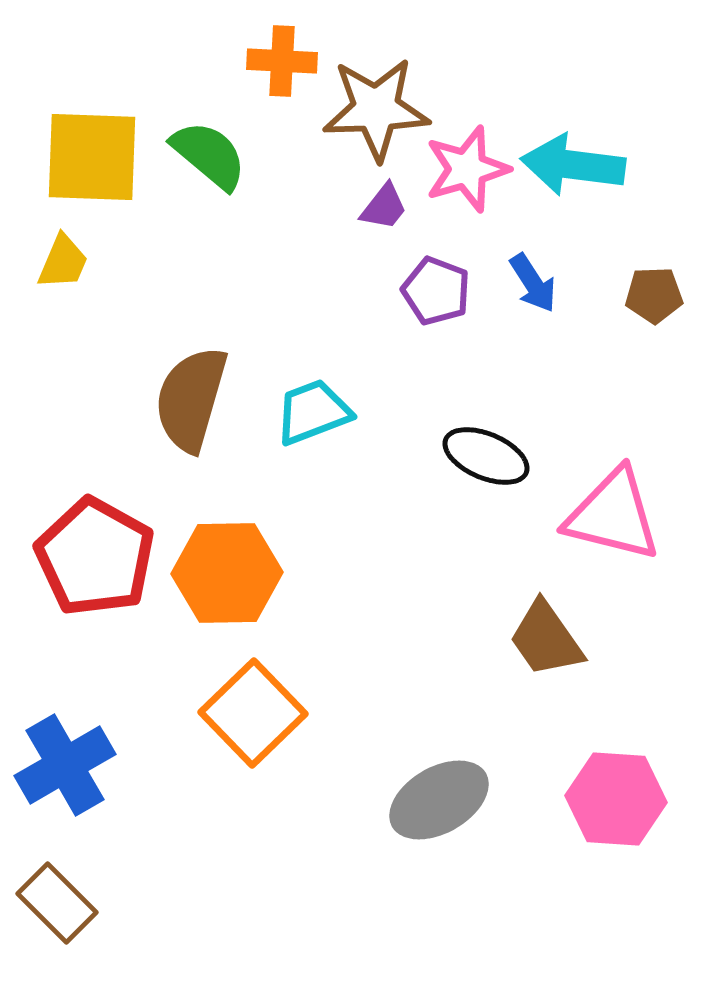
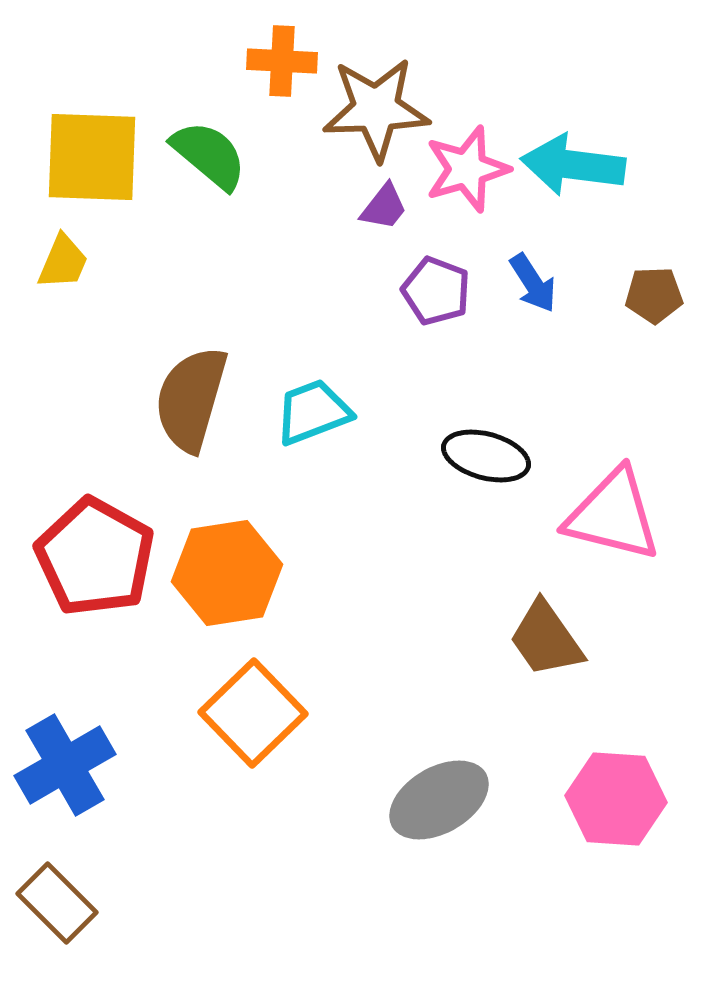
black ellipse: rotated 8 degrees counterclockwise
orange hexagon: rotated 8 degrees counterclockwise
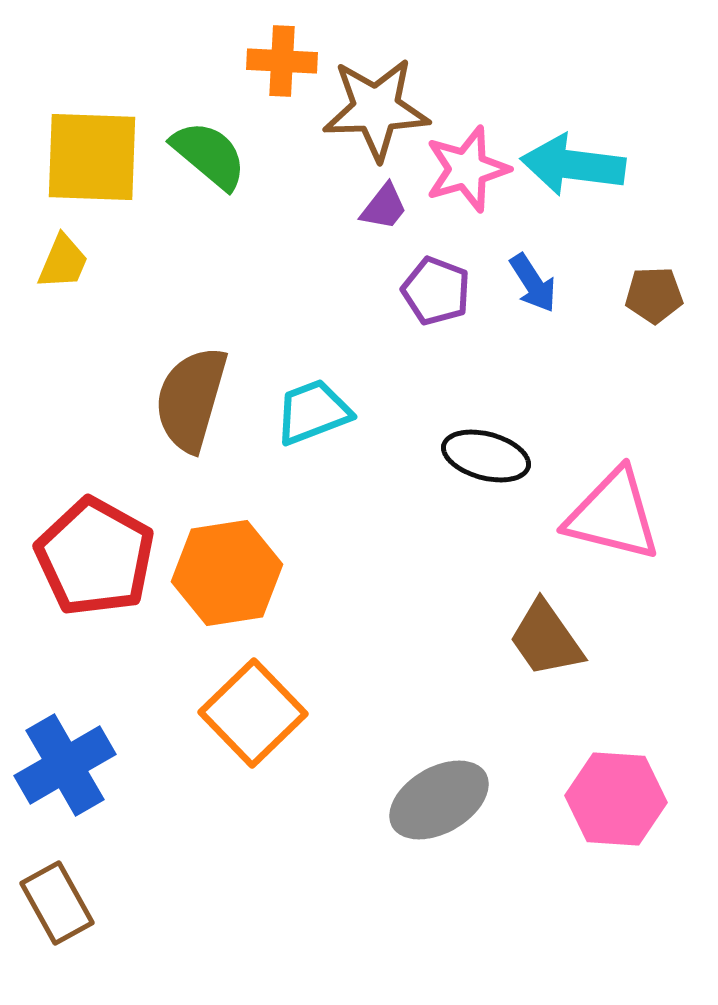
brown rectangle: rotated 16 degrees clockwise
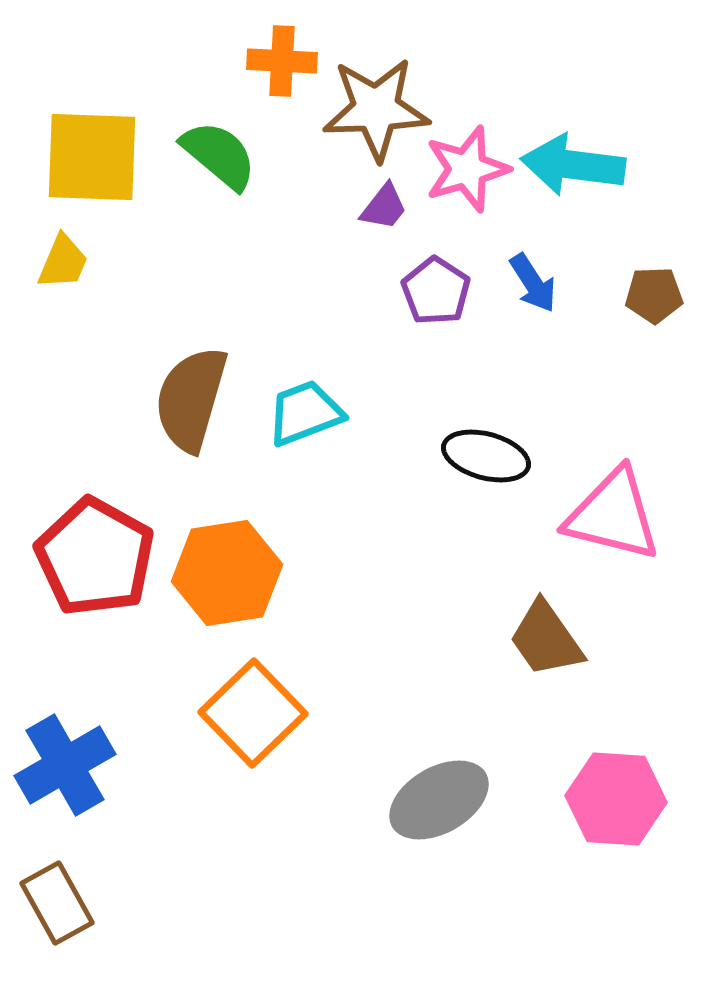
green semicircle: moved 10 px right
purple pentagon: rotated 12 degrees clockwise
cyan trapezoid: moved 8 px left, 1 px down
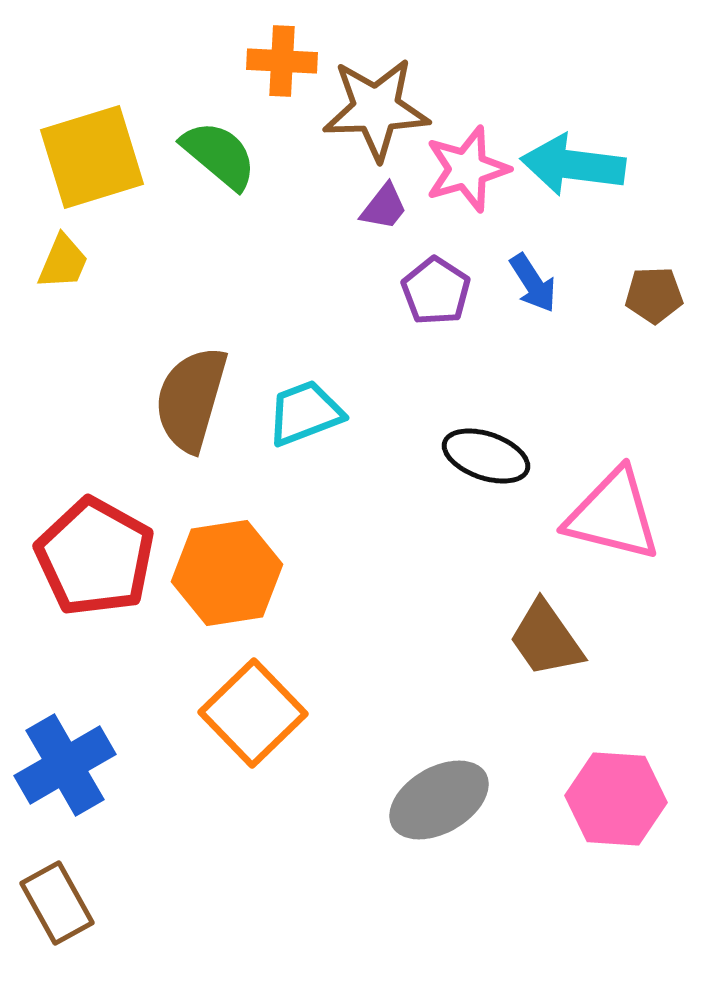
yellow square: rotated 19 degrees counterclockwise
black ellipse: rotated 4 degrees clockwise
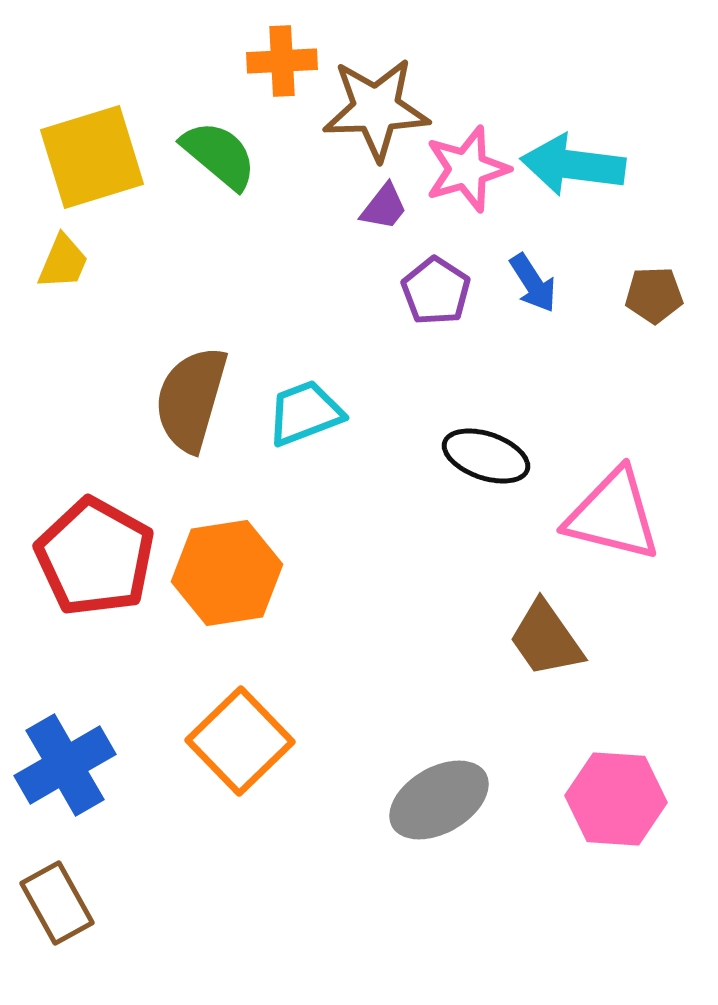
orange cross: rotated 6 degrees counterclockwise
orange square: moved 13 px left, 28 px down
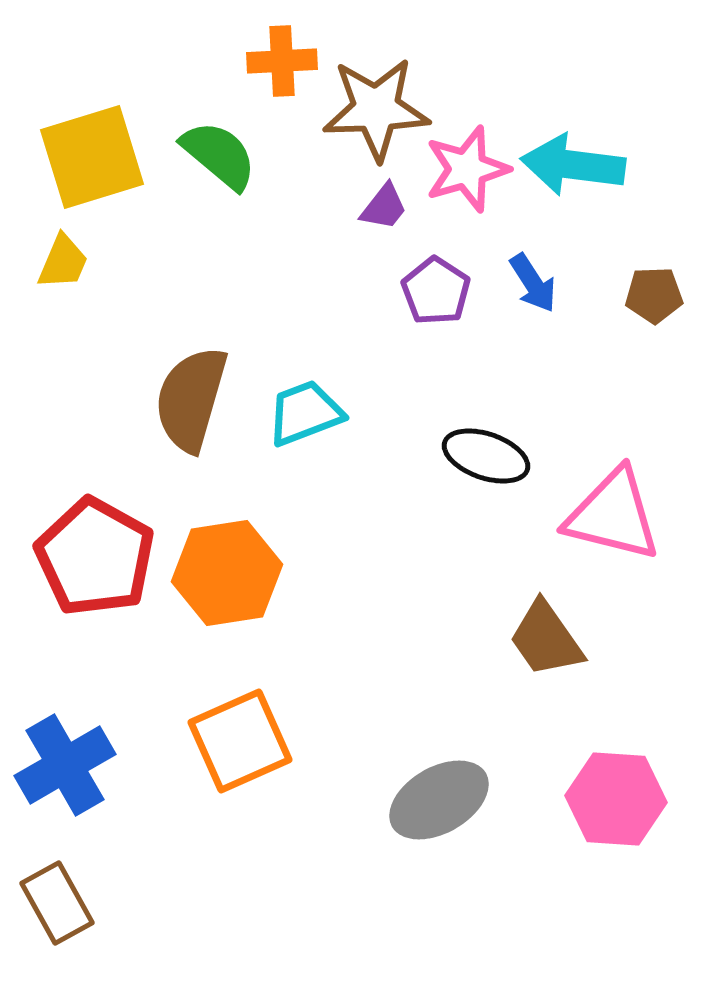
orange square: rotated 20 degrees clockwise
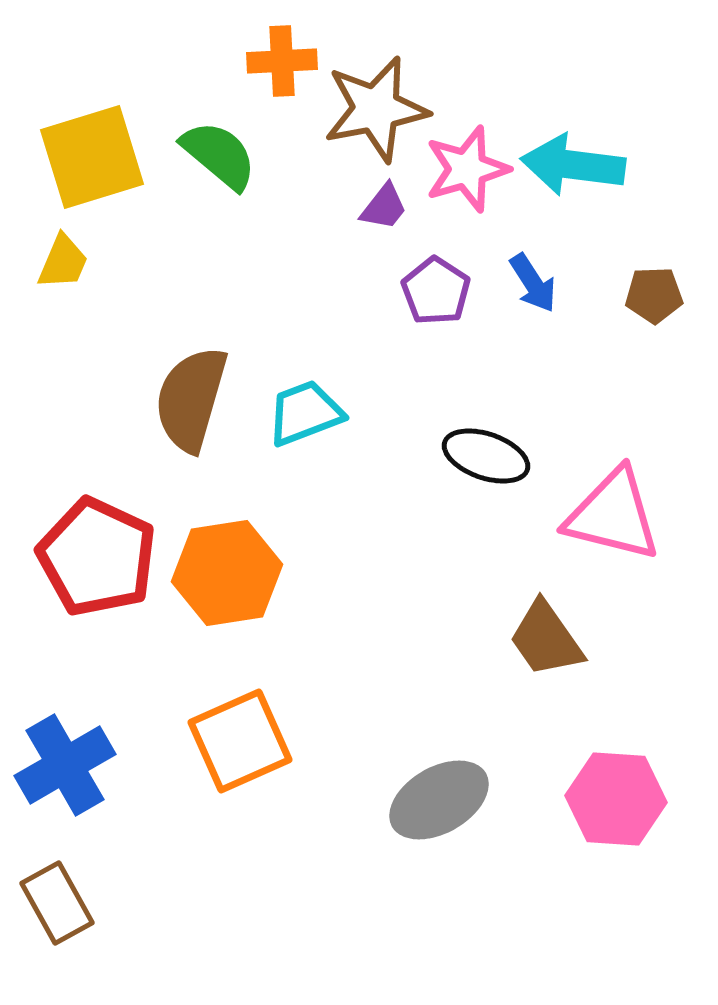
brown star: rotated 9 degrees counterclockwise
red pentagon: moved 2 px right; rotated 4 degrees counterclockwise
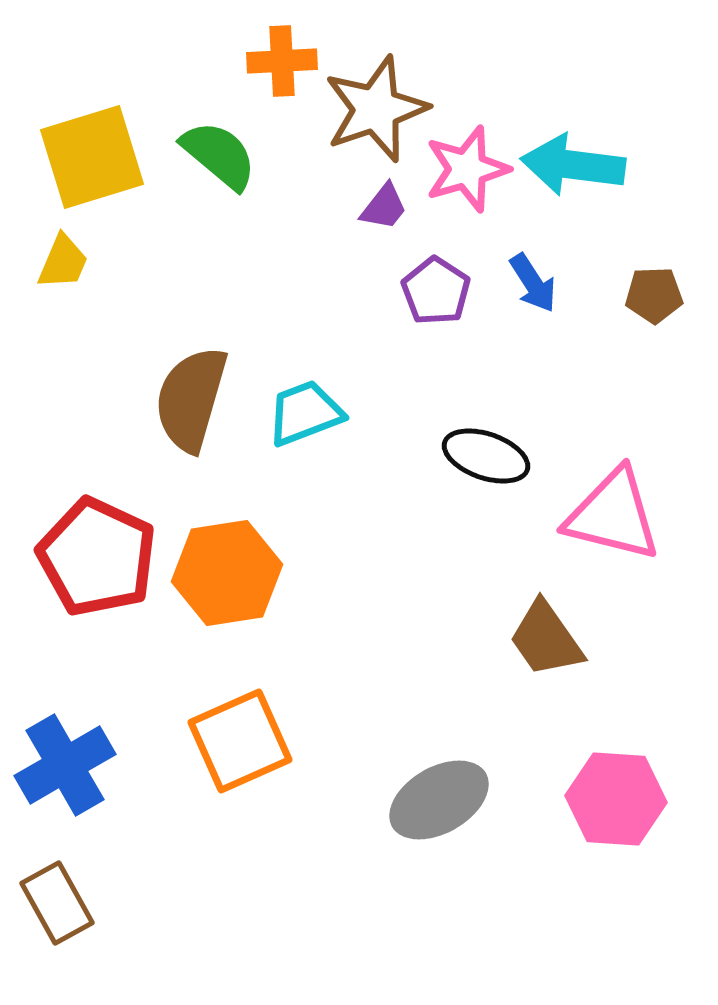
brown star: rotated 8 degrees counterclockwise
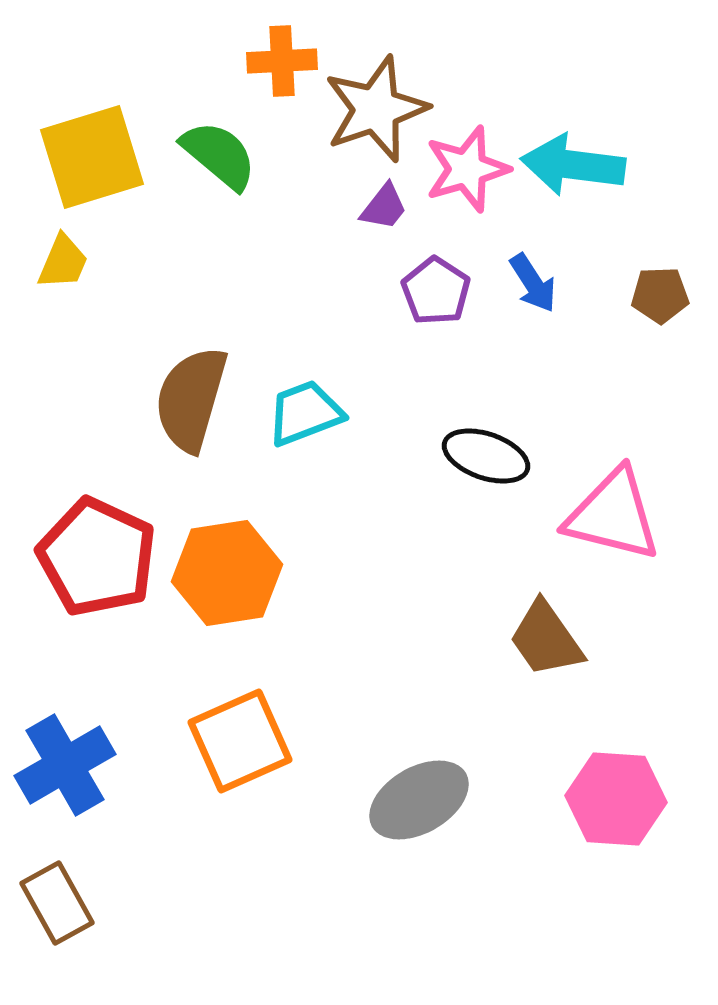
brown pentagon: moved 6 px right
gray ellipse: moved 20 px left
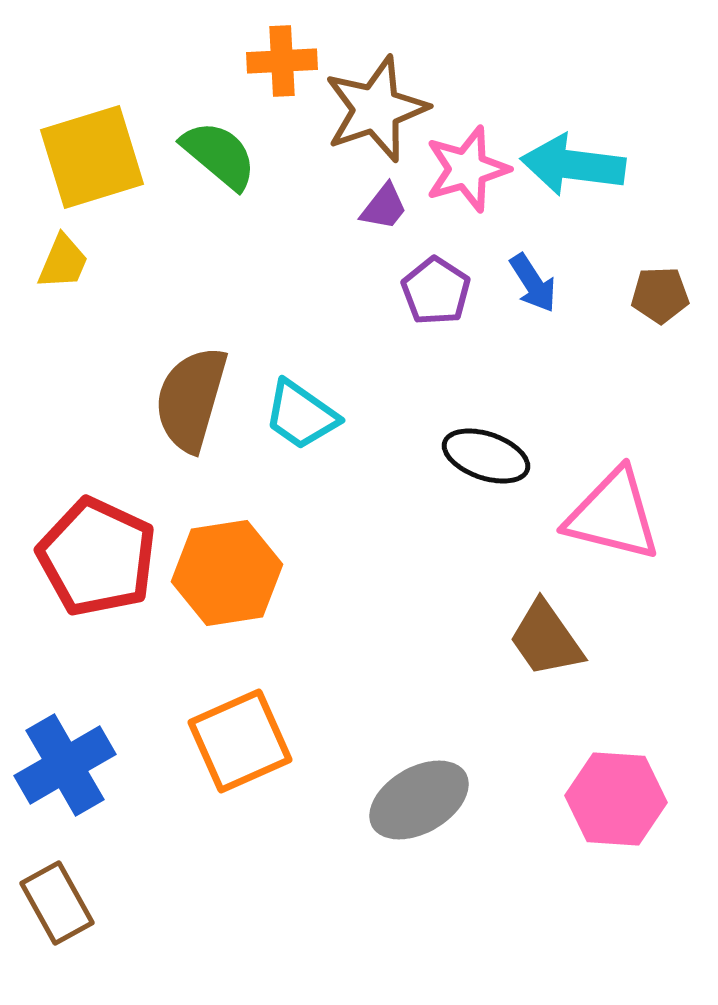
cyan trapezoid: moved 4 px left, 2 px down; rotated 124 degrees counterclockwise
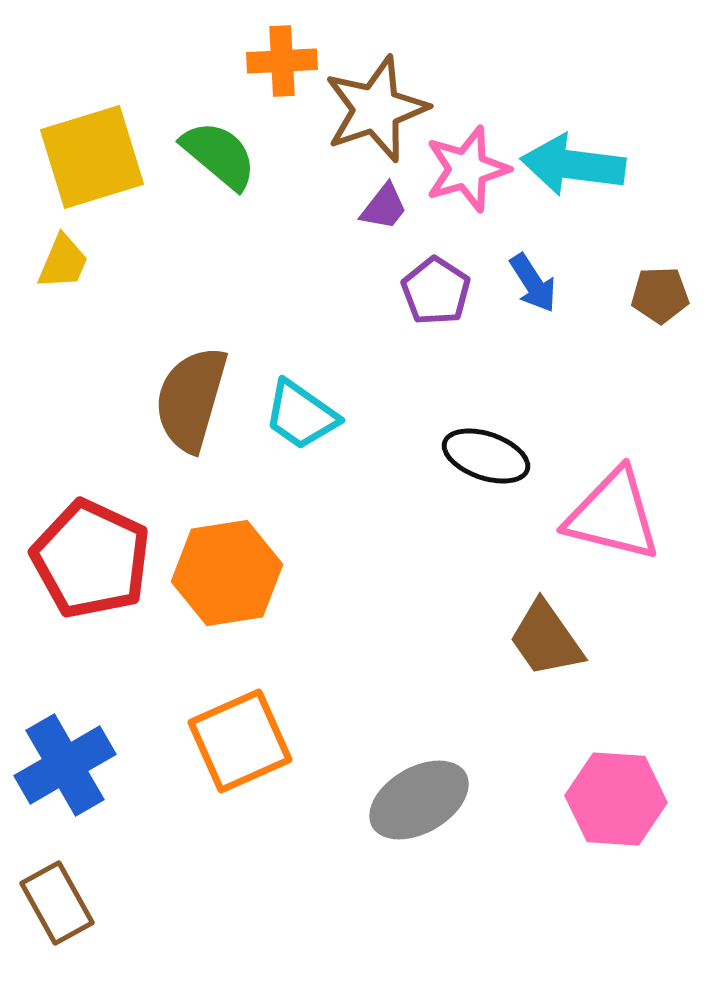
red pentagon: moved 6 px left, 2 px down
